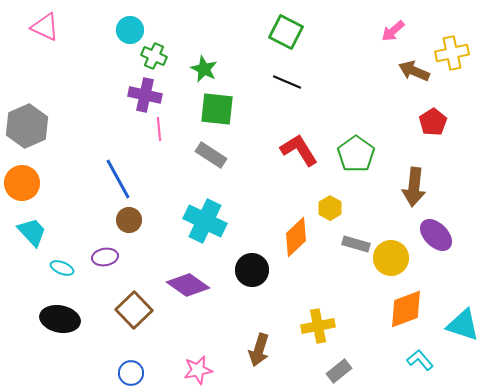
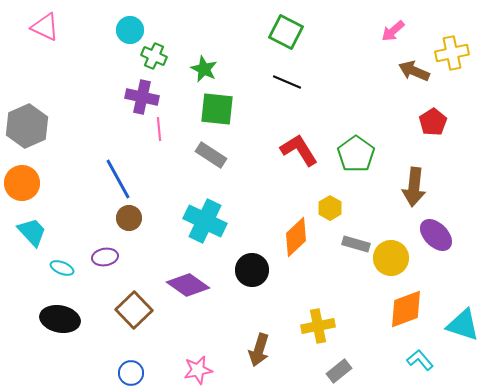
purple cross at (145, 95): moved 3 px left, 2 px down
brown circle at (129, 220): moved 2 px up
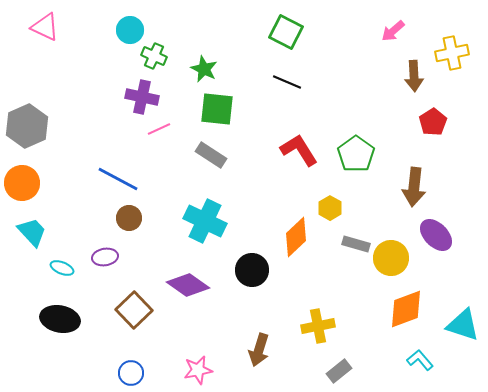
brown arrow at (414, 71): moved 5 px down; rotated 116 degrees counterclockwise
pink line at (159, 129): rotated 70 degrees clockwise
blue line at (118, 179): rotated 33 degrees counterclockwise
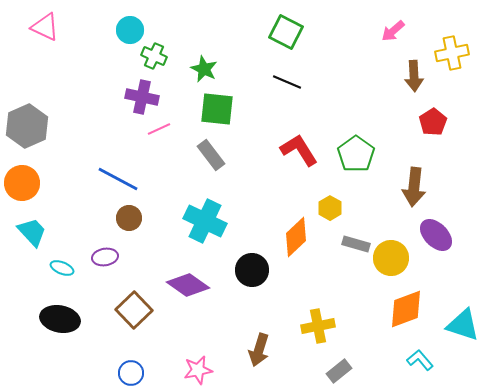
gray rectangle at (211, 155): rotated 20 degrees clockwise
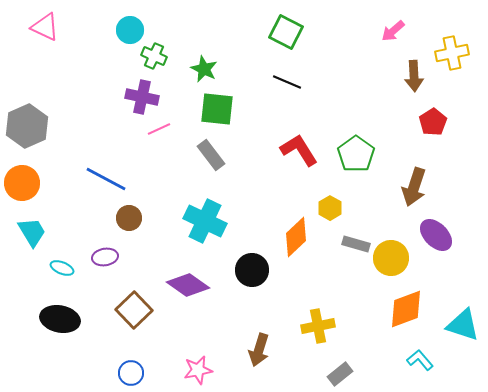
blue line at (118, 179): moved 12 px left
brown arrow at (414, 187): rotated 12 degrees clockwise
cyan trapezoid at (32, 232): rotated 12 degrees clockwise
gray rectangle at (339, 371): moved 1 px right, 3 px down
